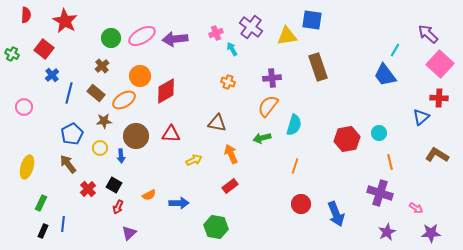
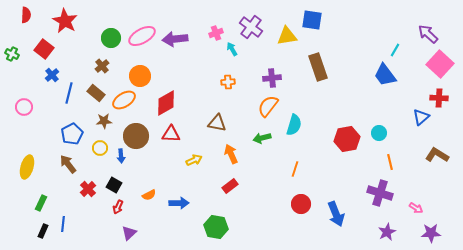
orange cross at (228, 82): rotated 24 degrees counterclockwise
red diamond at (166, 91): moved 12 px down
orange line at (295, 166): moved 3 px down
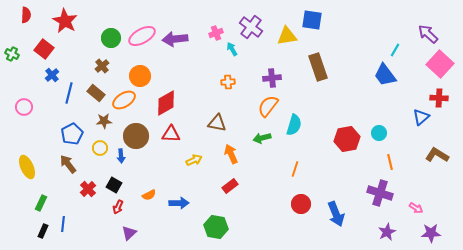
yellow ellipse at (27, 167): rotated 40 degrees counterclockwise
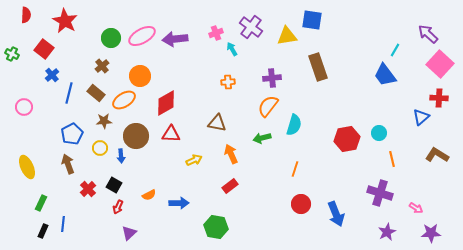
orange line at (390, 162): moved 2 px right, 3 px up
brown arrow at (68, 164): rotated 18 degrees clockwise
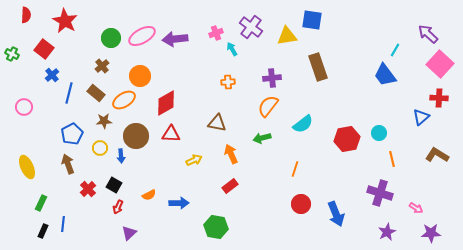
cyan semicircle at (294, 125): moved 9 px right, 1 px up; rotated 35 degrees clockwise
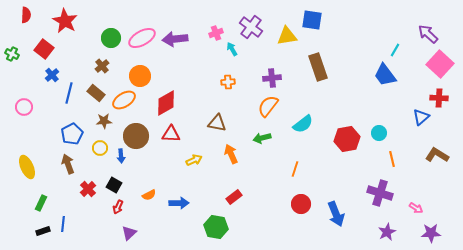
pink ellipse at (142, 36): moved 2 px down
red rectangle at (230, 186): moved 4 px right, 11 px down
black rectangle at (43, 231): rotated 48 degrees clockwise
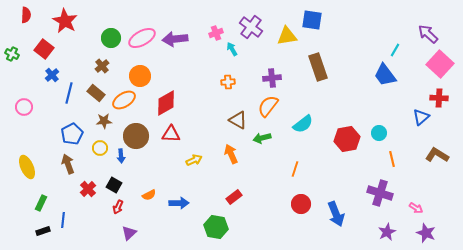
brown triangle at (217, 123): moved 21 px right, 3 px up; rotated 18 degrees clockwise
blue line at (63, 224): moved 4 px up
purple star at (431, 233): moved 5 px left; rotated 24 degrees clockwise
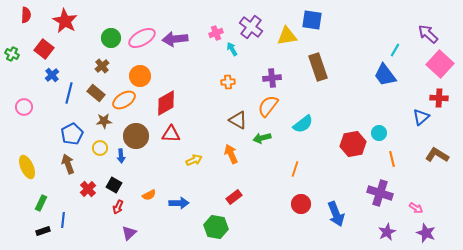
red hexagon at (347, 139): moved 6 px right, 5 px down
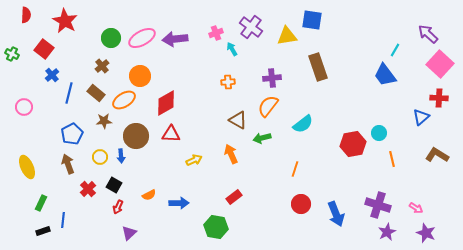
yellow circle at (100, 148): moved 9 px down
purple cross at (380, 193): moved 2 px left, 12 px down
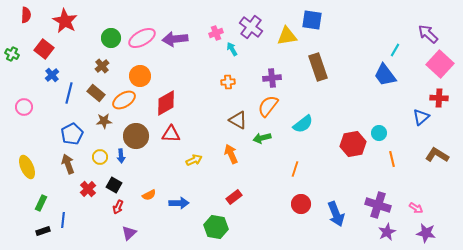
purple star at (426, 233): rotated 12 degrees counterclockwise
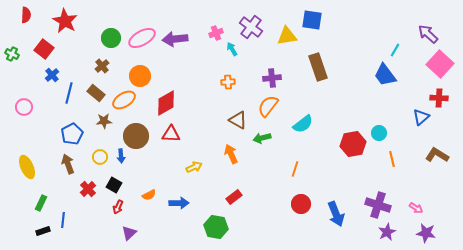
yellow arrow at (194, 160): moved 7 px down
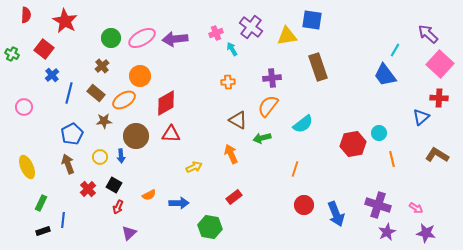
red circle at (301, 204): moved 3 px right, 1 px down
green hexagon at (216, 227): moved 6 px left
